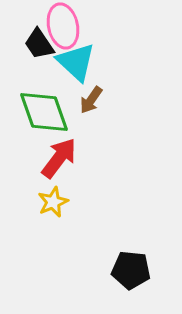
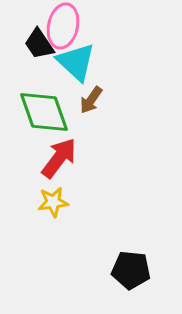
pink ellipse: rotated 24 degrees clockwise
yellow star: rotated 16 degrees clockwise
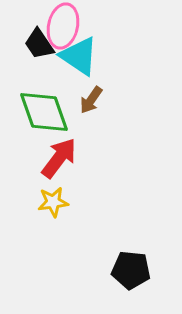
cyan triangle: moved 3 px right, 6 px up; rotated 9 degrees counterclockwise
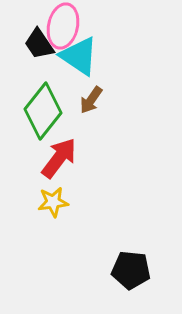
green diamond: moved 1 px left, 1 px up; rotated 58 degrees clockwise
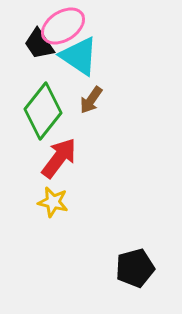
pink ellipse: rotated 45 degrees clockwise
yellow star: rotated 20 degrees clockwise
black pentagon: moved 4 px right, 2 px up; rotated 21 degrees counterclockwise
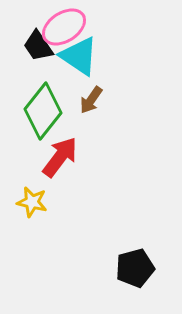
pink ellipse: moved 1 px right, 1 px down
black trapezoid: moved 1 px left, 2 px down
red arrow: moved 1 px right, 1 px up
yellow star: moved 21 px left
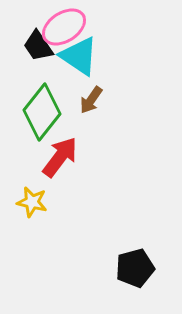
green diamond: moved 1 px left, 1 px down
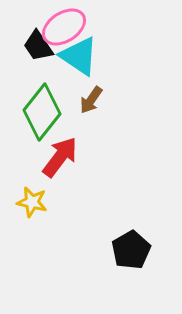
black pentagon: moved 4 px left, 18 px up; rotated 15 degrees counterclockwise
